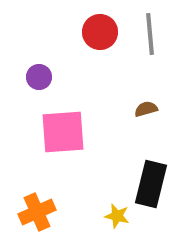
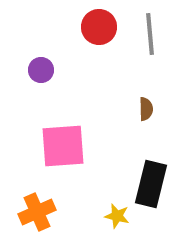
red circle: moved 1 px left, 5 px up
purple circle: moved 2 px right, 7 px up
brown semicircle: rotated 105 degrees clockwise
pink square: moved 14 px down
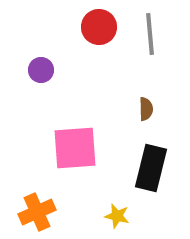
pink square: moved 12 px right, 2 px down
black rectangle: moved 16 px up
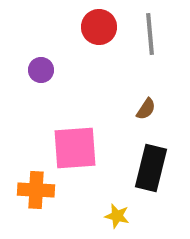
brown semicircle: rotated 35 degrees clockwise
orange cross: moved 1 px left, 22 px up; rotated 27 degrees clockwise
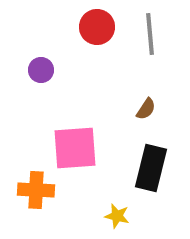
red circle: moved 2 px left
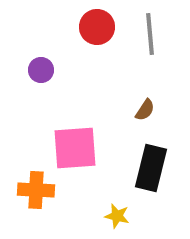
brown semicircle: moved 1 px left, 1 px down
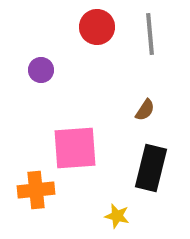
orange cross: rotated 9 degrees counterclockwise
